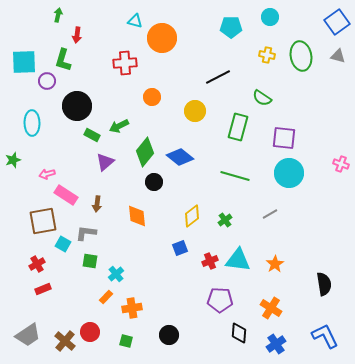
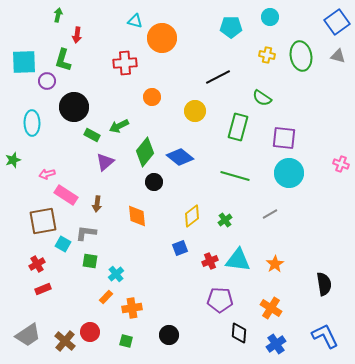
black circle at (77, 106): moved 3 px left, 1 px down
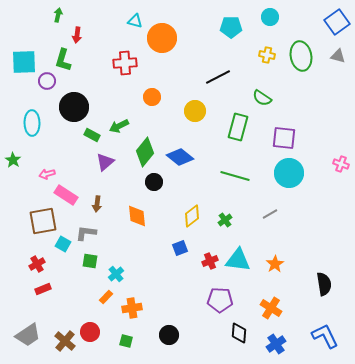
green star at (13, 160): rotated 21 degrees counterclockwise
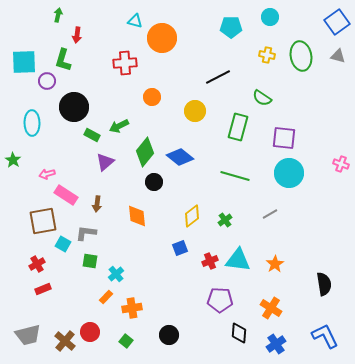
gray trapezoid at (28, 335): rotated 20 degrees clockwise
green square at (126, 341): rotated 24 degrees clockwise
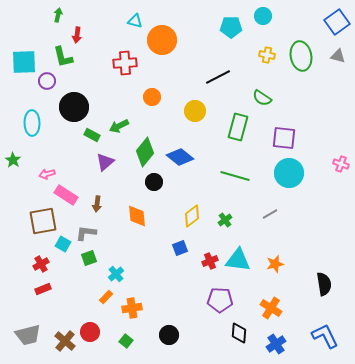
cyan circle at (270, 17): moved 7 px left, 1 px up
orange circle at (162, 38): moved 2 px down
green L-shape at (63, 60): moved 3 px up; rotated 30 degrees counterclockwise
green square at (90, 261): moved 1 px left, 3 px up; rotated 28 degrees counterclockwise
red cross at (37, 264): moved 4 px right
orange star at (275, 264): rotated 18 degrees clockwise
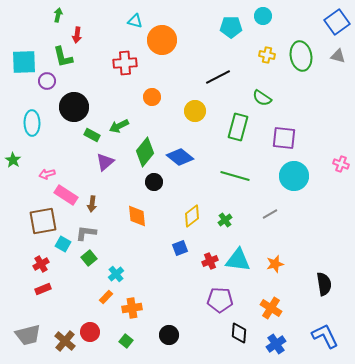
cyan circle at (289, 173): moved 5 px right, 3 px down
brown arrow at (97, 204): moved 5 px left
green square at (89, 258): rotated 21 degrees counterclockwise
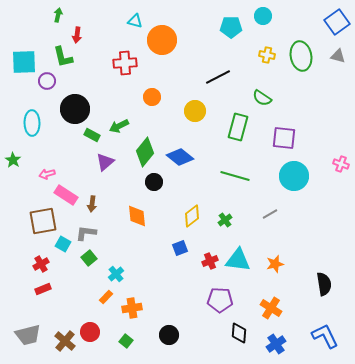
black circle at (74, 107): moved 1 px right, 2 px down
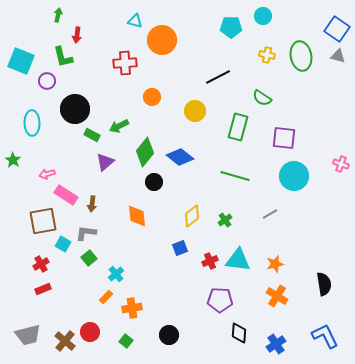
blue square at (337, 22): moved 7 px down; rotated 20 degrees counterclockwise
cyan square at (24, 62): moved 3 px left, 1 px up; rotated 24 degrees clockwise
orange cross at (271, 308): moved 6 px right, 12 px up
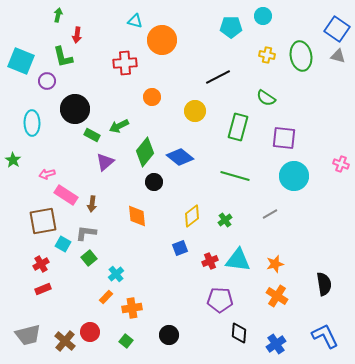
green semicircle at (262, 98): moved 4 px right
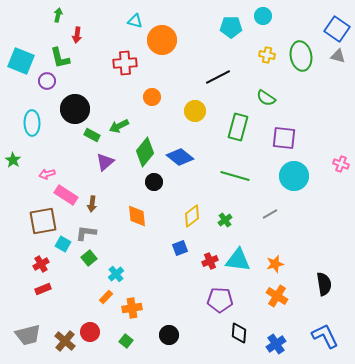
green L-shape at (63, 57): moved 3 px left, 1 px down
